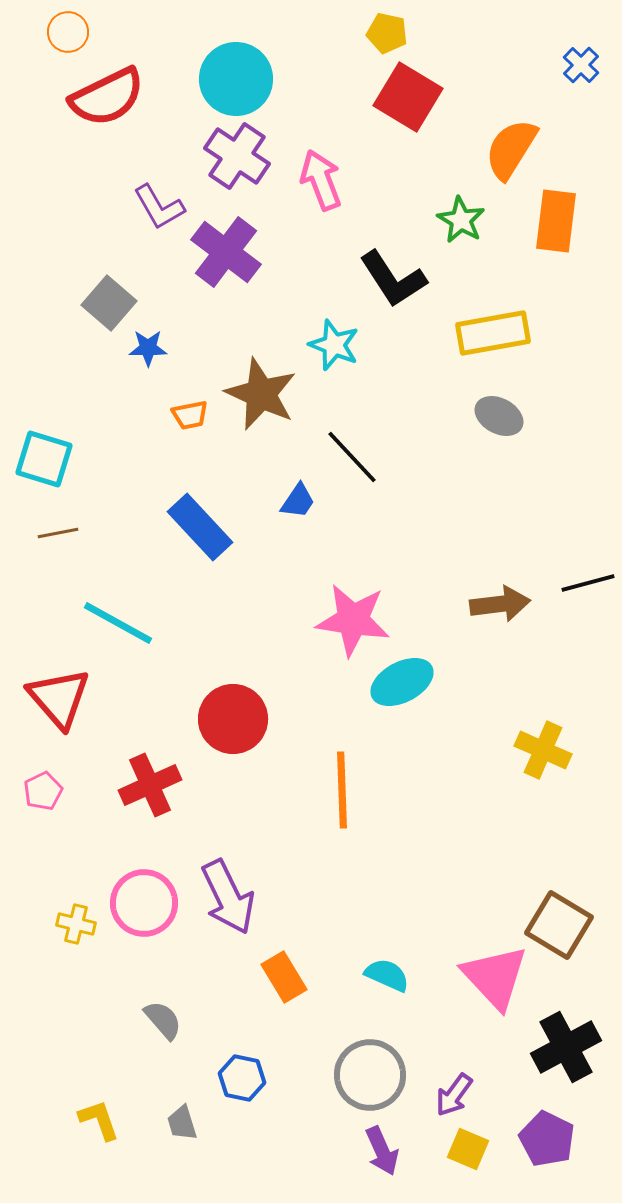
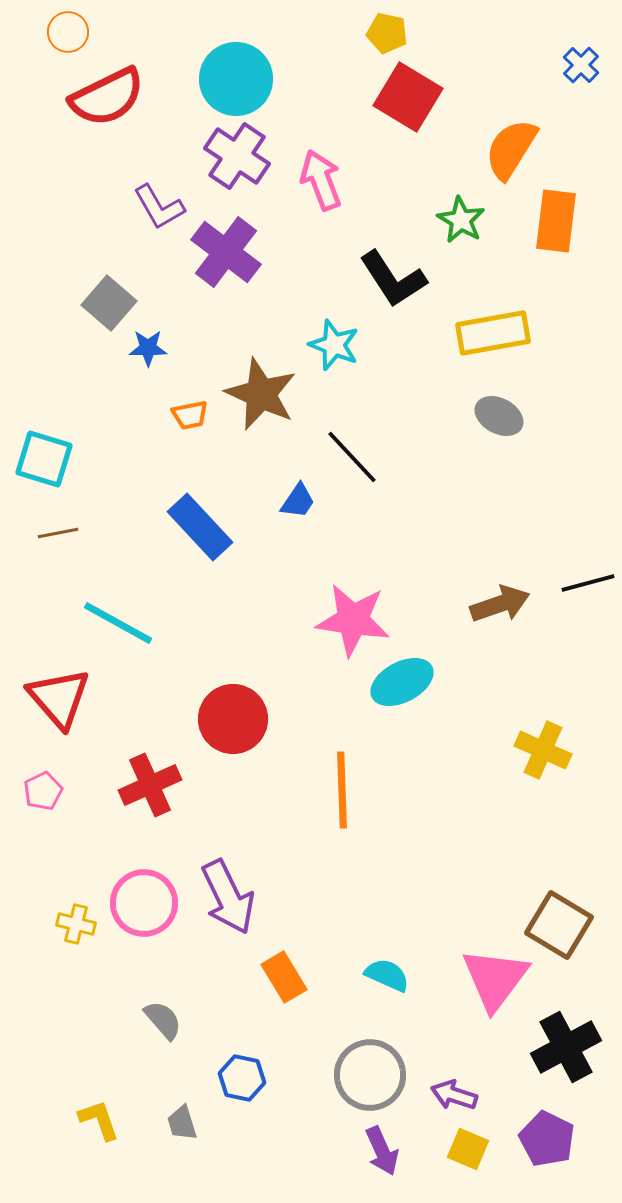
brown arrow at (500, 604): rotated 12 degrees counterclockwise
pink triangle at (495, 977): moved 2 px down; rotated 20 degrees clockwise
purple arrow at (454, 1095): rotated 72 degrees clockwise
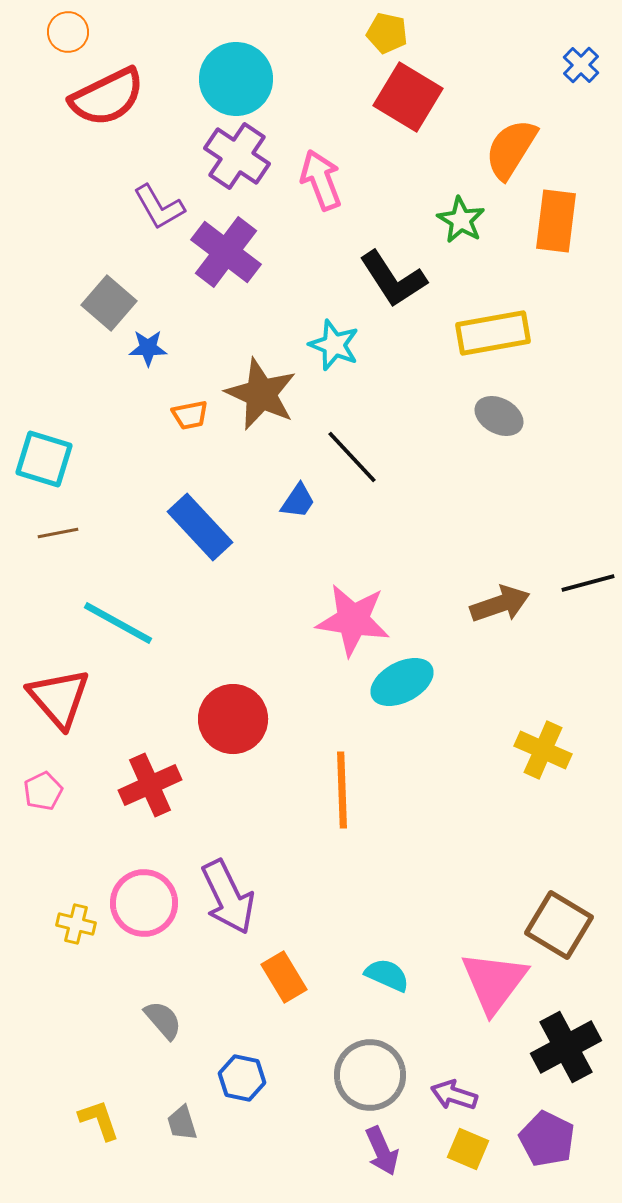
pink triangle at (495, 979): moved 1 px left, 3 px down
